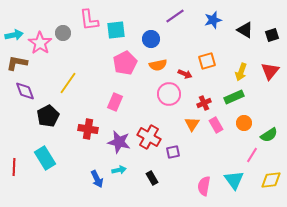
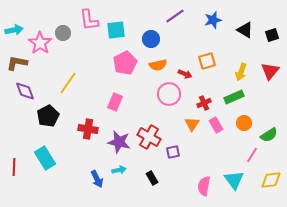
cyan arrow at (14, 35): moved 5 px up
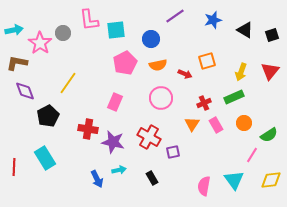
pink circle at (169, 94): moved 8 px left, 4 px down
purple star at (119, 142): moved 6 px left
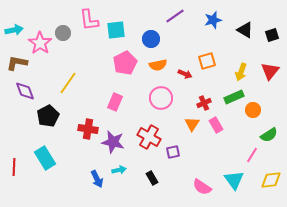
orange circle at (244, 123): moved 9 px right, 13 px up
pink semicircle at (204, 186): moved 2 px left, 1 px down; rotated 66 degrees counterclockwise
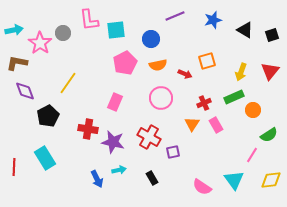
purple line at (175, 16): rotated 12 degrees clockwise
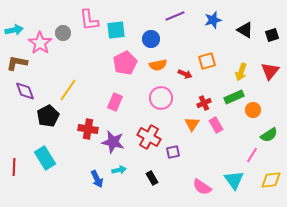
yellow line at (68, 83): moved 7 px down
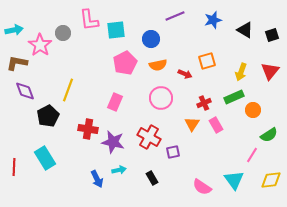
pink star at (40, 43): moved 2 px down
yellow line at (68, 90): rotated 15 degrees counterclockwise
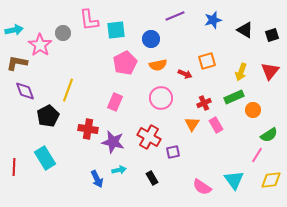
pink line at (252, 155): moved 5 px right
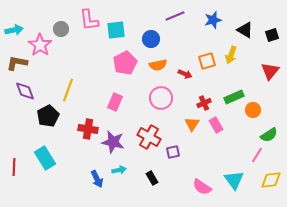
gray circle at (63, 33): moved 2 px left, 4 px up
yellow arrow at (241, 72): moved 10 px left, 17 px up
